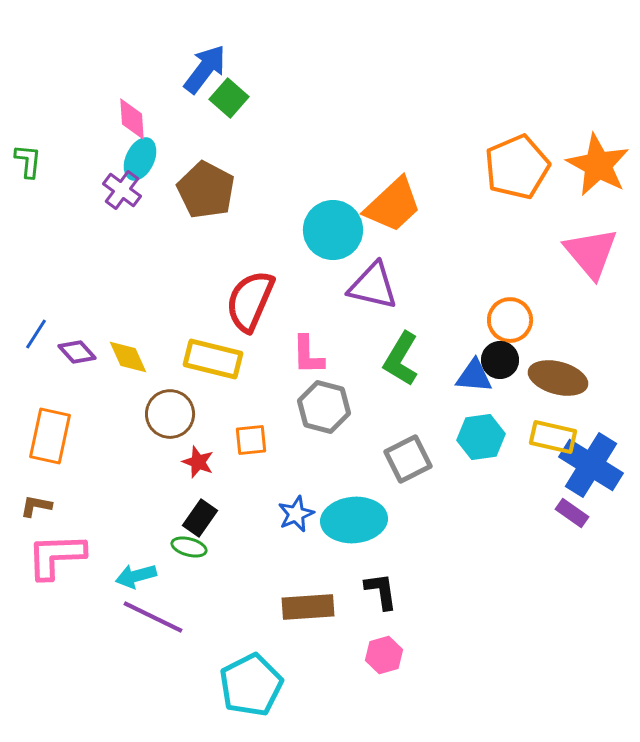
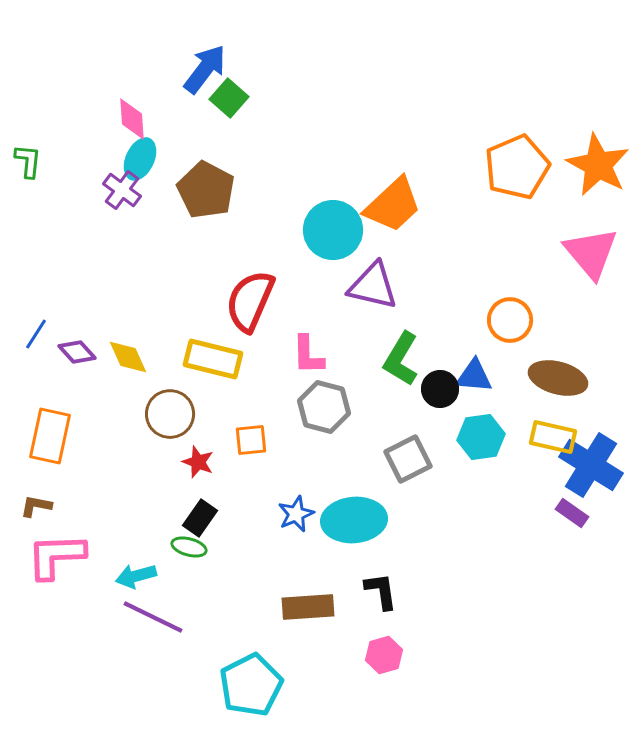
black circle at (500, 360): moved 60 px left, 29 px down
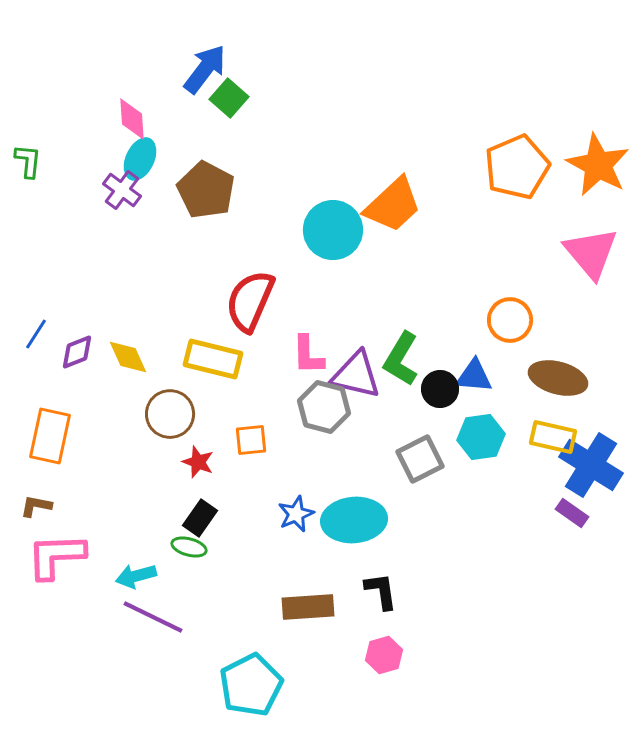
purple triangle at (373, 286): moved 17 px left, 89 px down
purple diamond at (77, 352): rotated 69 degrees counterclockwise
gray square at (408, 459): moved 12 px right
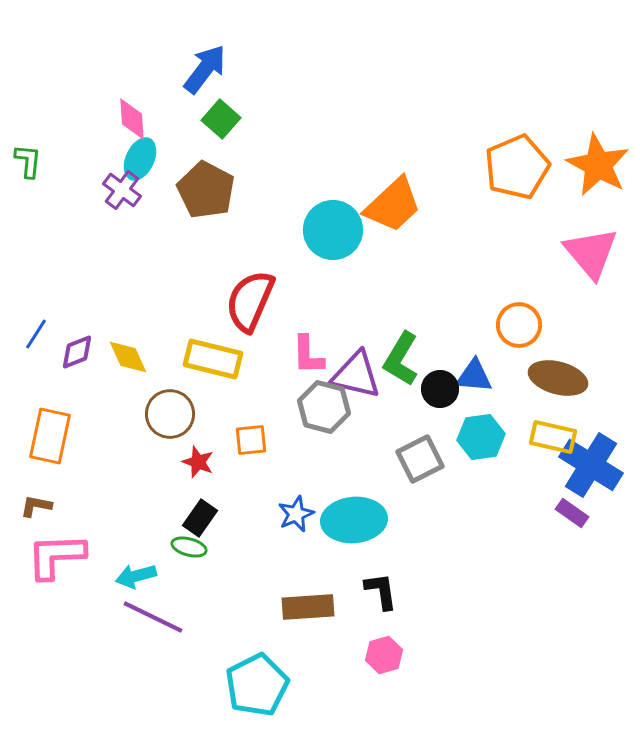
green square at (229, 98): moved 8 px left, 21 px down
orange circle at (510, 320): moved 9 px right, 5 px down
cyan pentagon at (251, 685): moved 6 px right
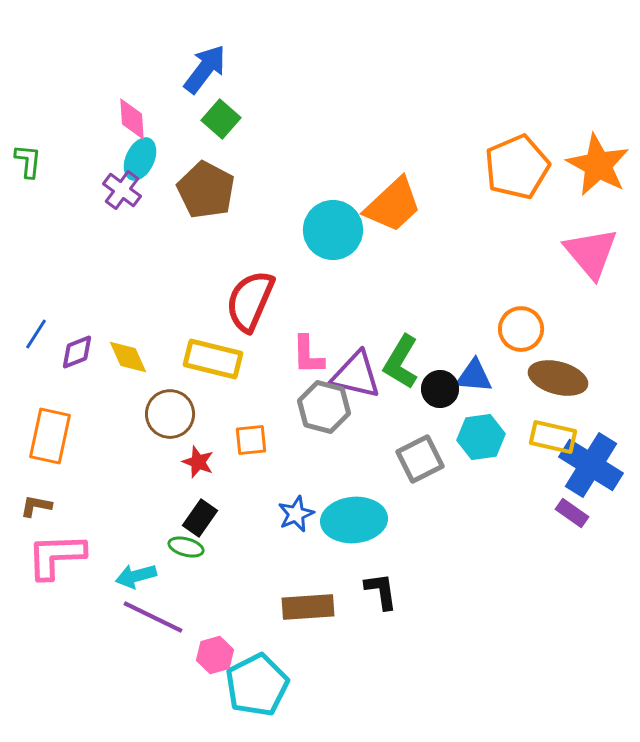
orange circle at (519, 325): moved 2 px right, 4 px down
green L-shape at (401, 359): moved 3 px down
green ellipse at (189, 547): moved 3 px left
pink hexagon at (384, 655): moved 169 px left
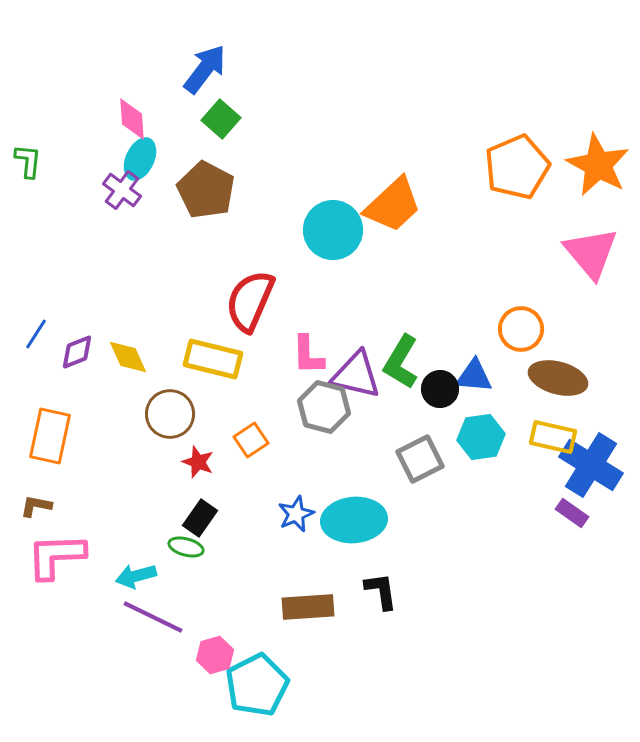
orange square at (251, 440): rotated 28 degrees counterclockwise
